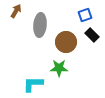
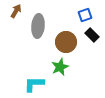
gray ellipse: moved 2 px left, 1 px down
green star: moved 1 px right, 1 px up; rotated 24 degrees counterclockwise
cyan L-shape: moved 1 px right
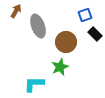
gray ellipse: rotated 25 degrees counterclockwise
black rectangle: moved 3 px right, 1 px up
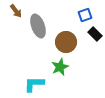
brown arrow: rotated 112 degrees clockwise
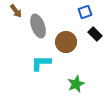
blue square: moved 3 px up
green star: moved 16 px right, 17 px down
cyan L-shape: moved 7 px right, 21 px up
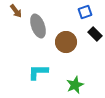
cyan L-shape: moved 3 px left, 9 px down
green star: moved 1 px left, 1 px down
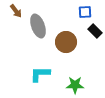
blue square: rotated 16 degrees clockwise
black rectangle: moved 3 px up
cyan L-shape: moved 2 px right, 2 px down
green star: rotated 24 degrees clockwise
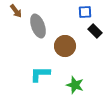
brown circle: moved 1 px left, 4 px down
green star: rotated 18 degrees clockwise
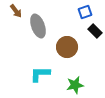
blue square: rotated 16 degrees counterclockwise
brown circle: moved 2 px right, 1 px down
green star: rotated 30 degrees counterclockwise
